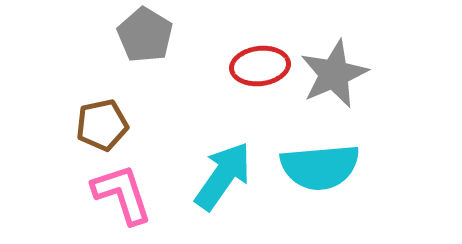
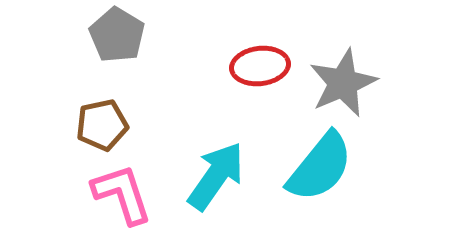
gray pentagon: moved 28 px left
gray star: moved 9 px right, 9 px down
cyan semicircle: rotated 46 degrees counterclockwise
cyan arrow: moved 7 px left
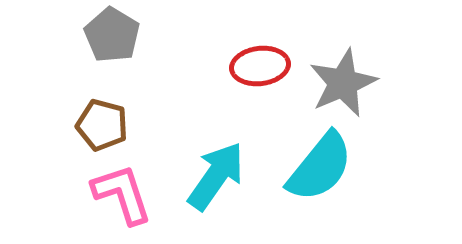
gray pentagon: moved 5 px left
brown pentagon: rotated 27 degrees clockwise
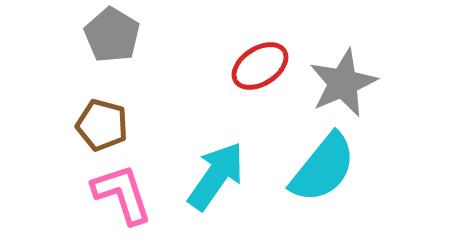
red ellipse: rotated 26 degrees counterclockwise
cyan semicircle: moved 3 px right, 1 px down
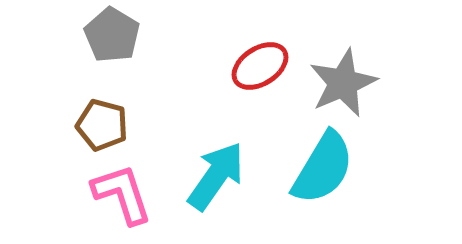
cyan semicircle: rotated 8 degrees counterclockwise
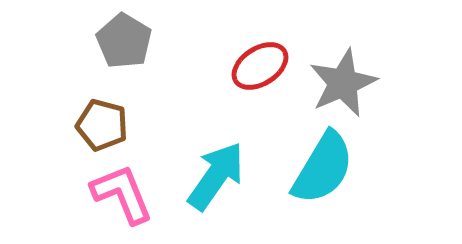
gray pentagon: moved 12 px right, 6 px down
pink L-shape: rotated 4 degrees counterclockwise
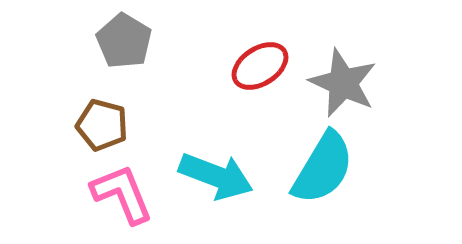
gray star: rotated 24 degrees counterclockwise
cyan arrow: rotated 76 degrees clockwise
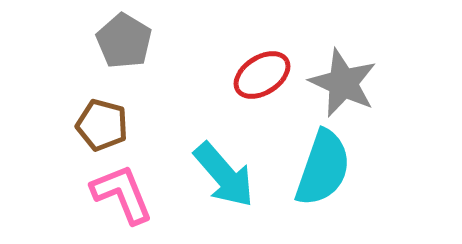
red ellipse: moved 2 px right, 9 px down
cyan semicircle: rotated 12 degrees counterclockwise
cyan arrow: moved 8 px right, 1 px up; rotated 28 degrees clockwise
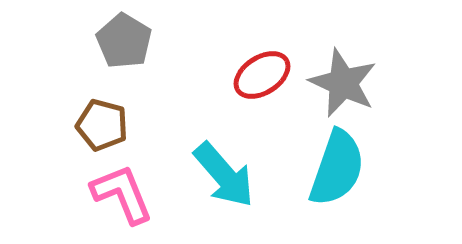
cyan semicircle: moved 14 px right
